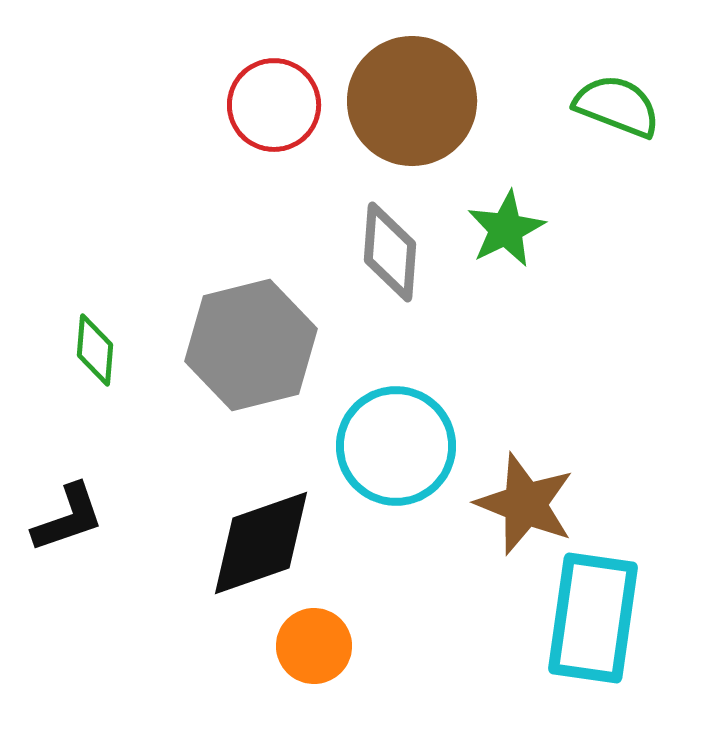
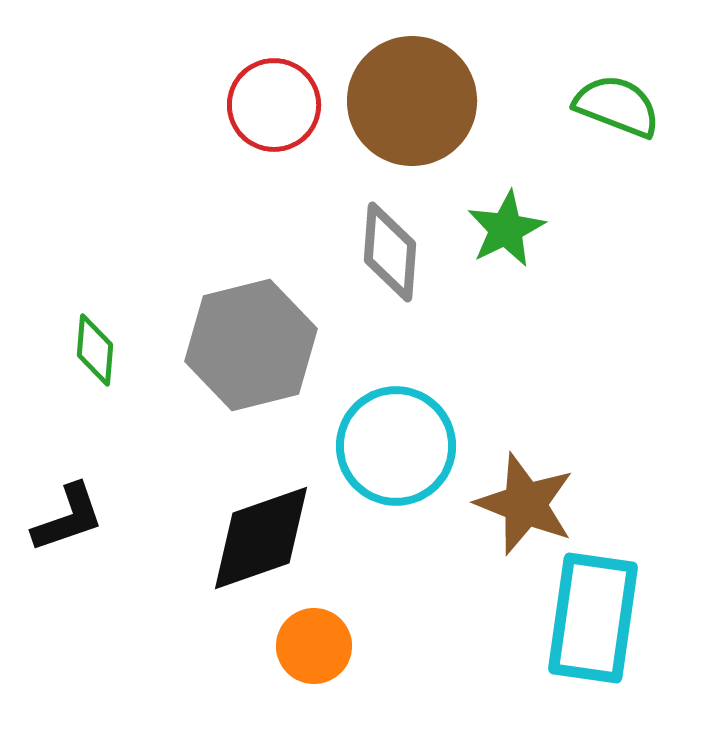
black diamond: moved 5 px up
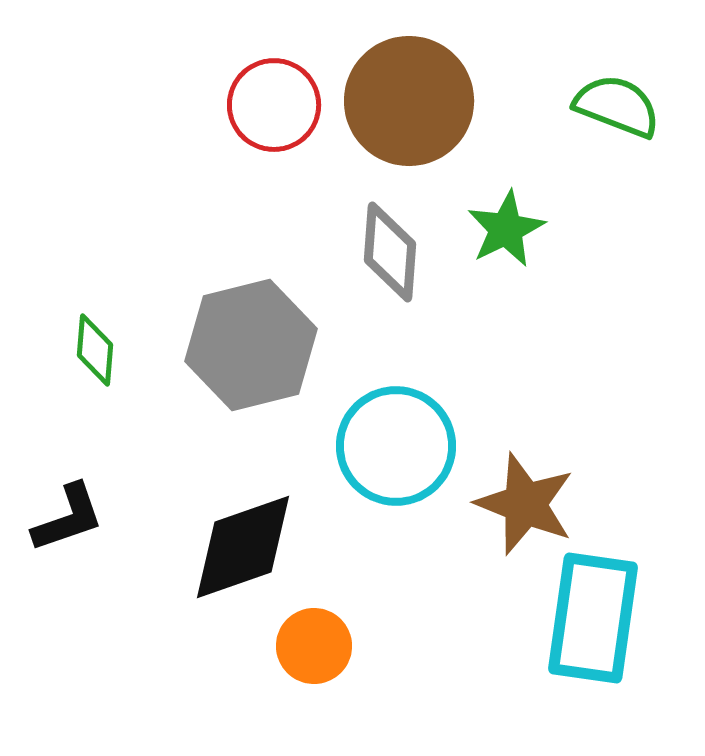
brown circle: moved 3 px left
black diamond: moved 18 px left, 9 px down
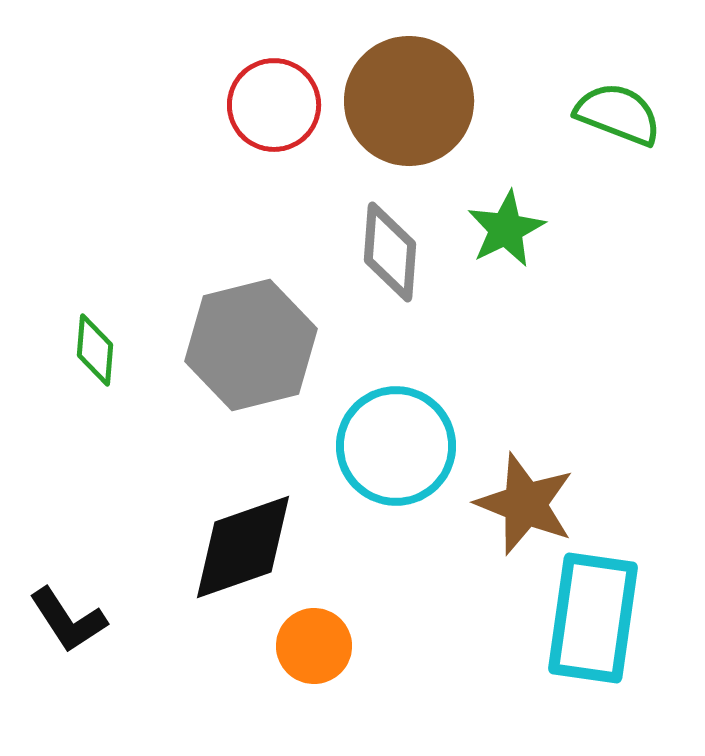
green semicircle: moved 1 px right, 8 px down
black L-shape: moved 102 px down; rotated 76 degrees clockwise
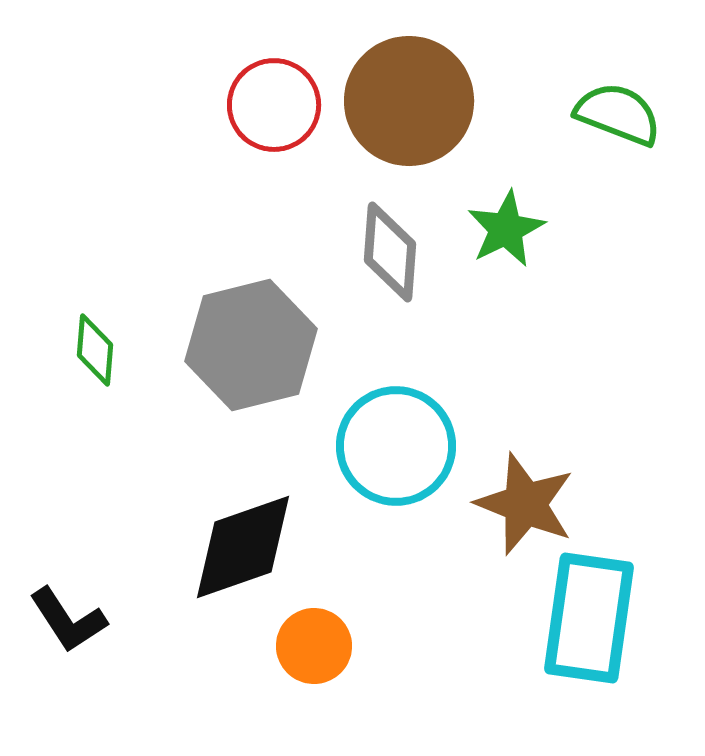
cyan rectangle: moved 4 px left
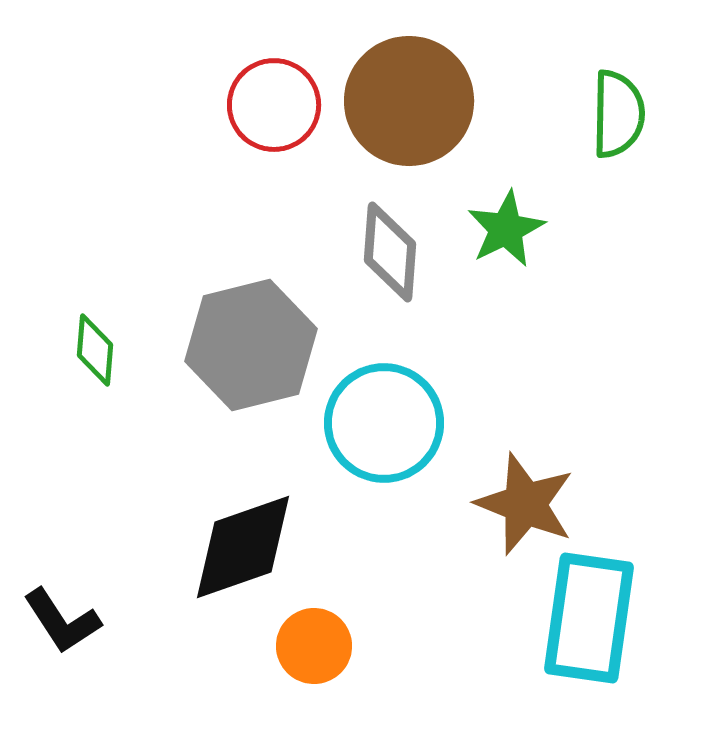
green semicircle: rotated 70 degrees clockwise
cyan circle: moved 12 px left, 23 px up
black L-shape: moved 6 px left, 1 px down
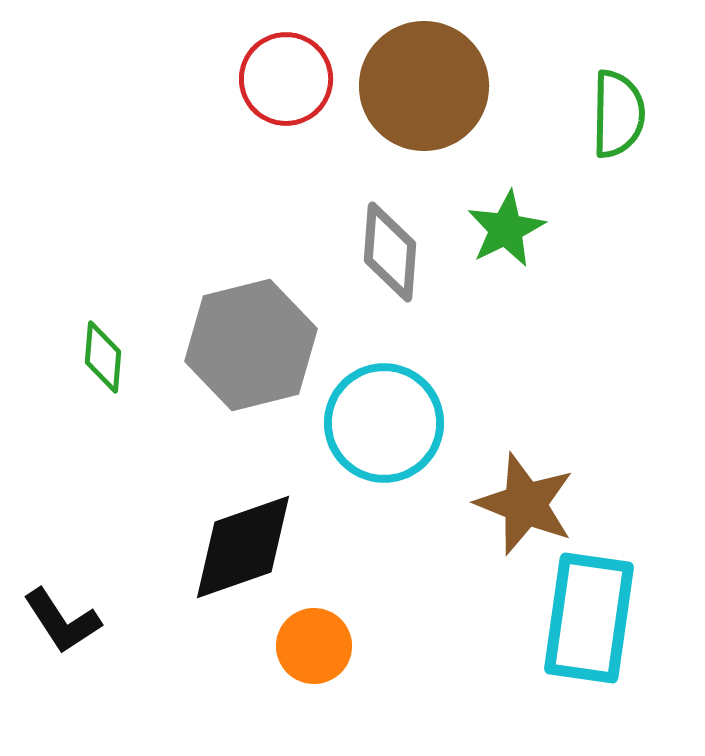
brown circle: moved 15 px right, 15 px up
red circle: moved 12 px right, 26 px up
green diamond: moved 8 px right, 7 px down
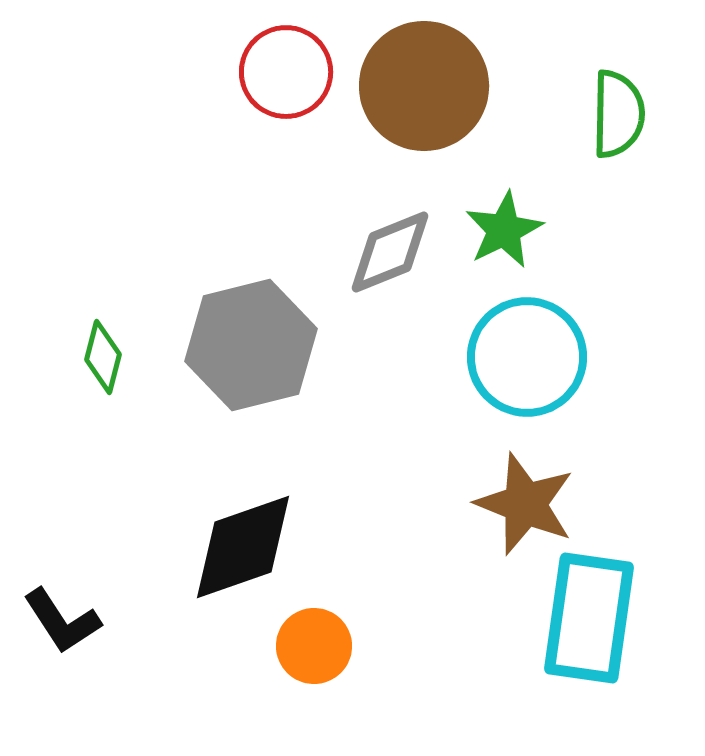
red circle: moved 7 px up
green star: moved 2 px left, 1 px down
gray diamond: rotated 64 degrees clockwise
green diamond: rotated 10 degrees clockwise
cyan circle: moved 143 px right, 66 px up
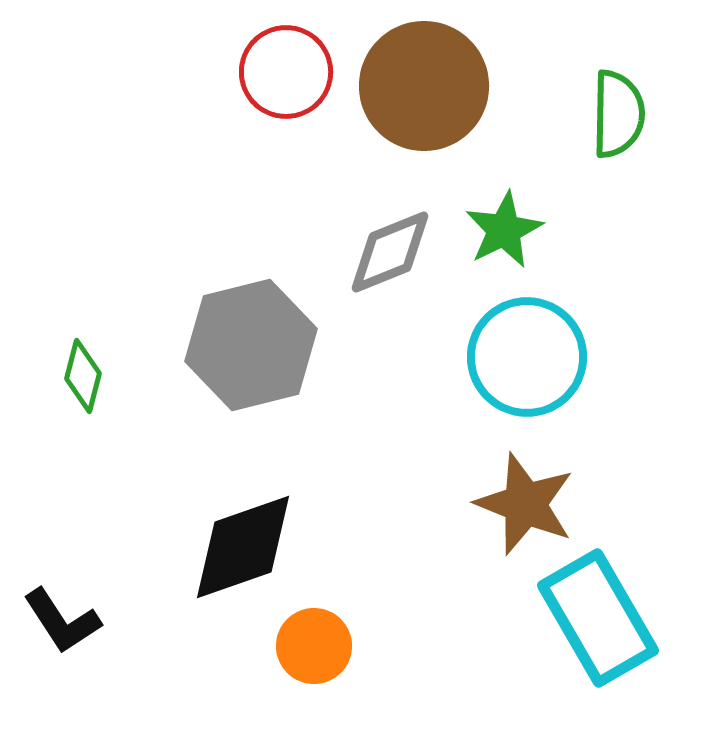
green diamond: moved 20 px left, 19 px down
cyan rectangle: moved 9 px right; rotated 38 degrees counterclockwise
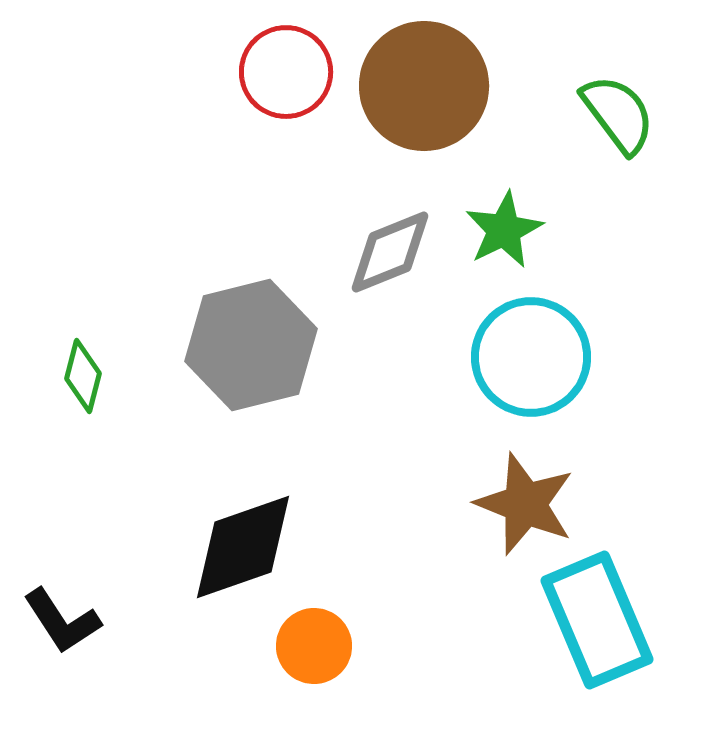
green semicircle: rotated 38 degrees counterclockwise
cyan circle: moved 4 px right
cyan rectangle: moved 1 px left, 2 px down; rotated 7 degrees clockwise
